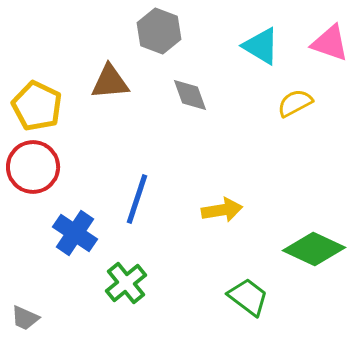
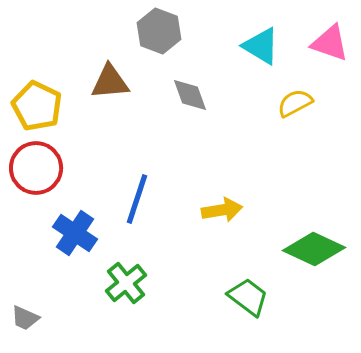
red circle: moved 3 px right, 1 px down
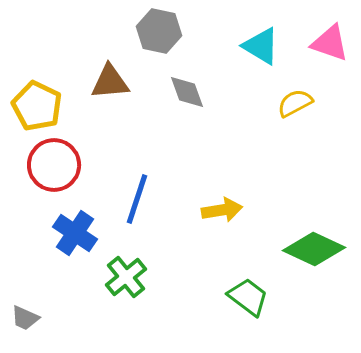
gray hexagon: rotated 9 degrees counterclockwise
gray diamond: moved 3 px left, 3 px up
red circle: moved 18 px right, 3 px up
green cross: moved 6 px up
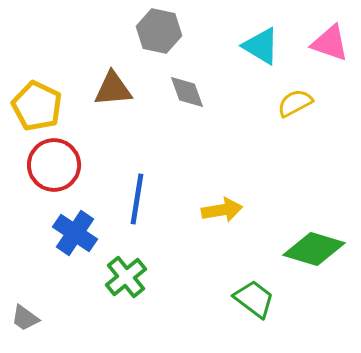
brown triangle: moved 3 px right, 7 px down
blue line: rotated 9 degrees counterclockwise
green diamond: rotated 8 degrees counterclockwise
green trapezoid: moved 6 px right, 2 px down
gray trapezoid: rotated 12 degrees clockwise
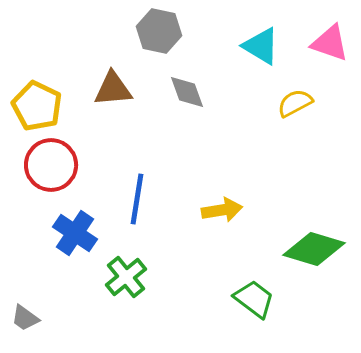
red circle: moved 3 px left
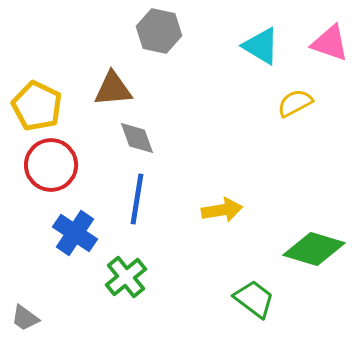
gray diamond: moved 50 px left, 46 px down
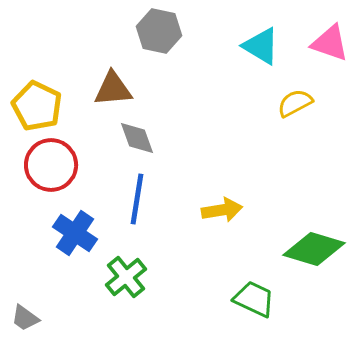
green trapezoid: rotated 12 degrees counterclockwise
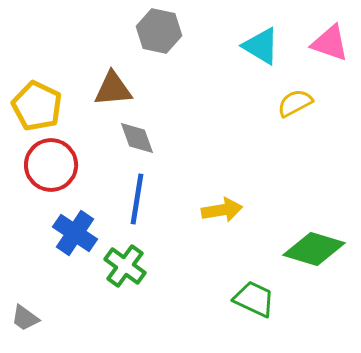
green cross: moved 1 px left, 11 px up; rotated 15 degrees counterclockwise
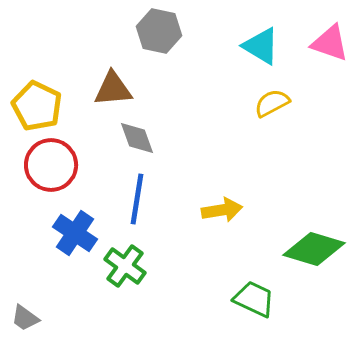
yellow semicircle: moved 23 px left
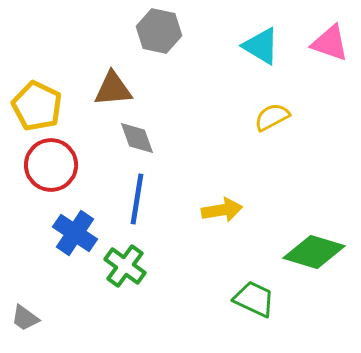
yellow semicircle: moved 14 px down
green diamond: moved 3 px down
